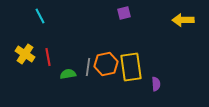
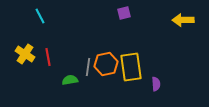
green semicircle: moved 2 px right, 6 px down
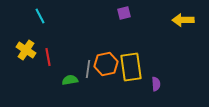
yellow cross: moved 1 px right, 4 px up
gray line: moved 2 px down
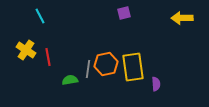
yellow arrow: moved 1 px left, 2 px up
yellow rectangle: moved 2 px right
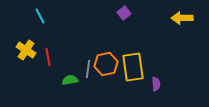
purple square: rotated 24 degrees counterclockwise
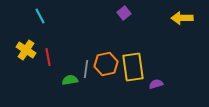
gray line: moved 2 px left
purple semicircle: rotated 104 degrees counterclockwise
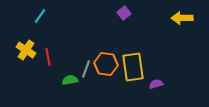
cyan line: rotated 63 degrees clockwise
orange hexagon: rotated 20 degrees clockwise
gray line: rotated 12 degrees clockwise
